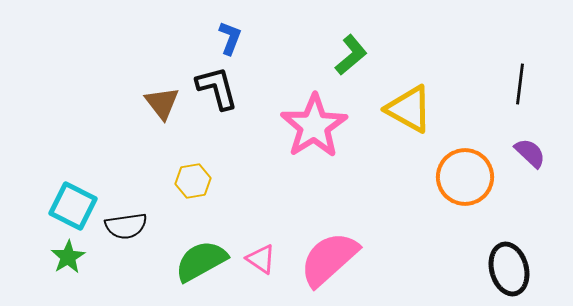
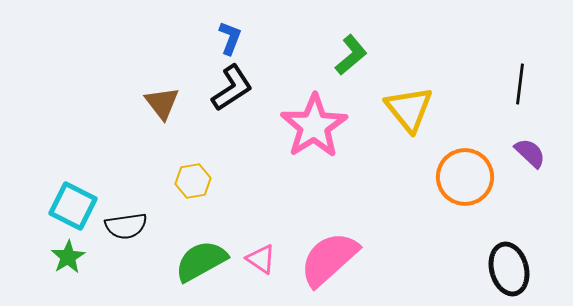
black L-shape: moved 15 px right; rotated 72 degrees clockwise
yellow triangle: rotated 22 degrees clockwise
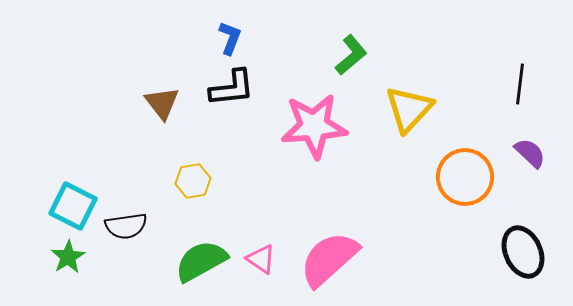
black L-shape: rotated 27 degrees clockwise
yellow triangle: rotated 22 degrees clockwise
pink star: rotated 28 degrees clockwise
black ellipse: moved 14 px right, 17 px up; rotated 9 degrees counterclockwise
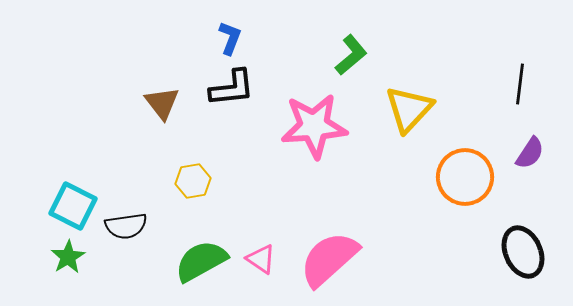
purple semicircle: rotated 80 degrees clockwise
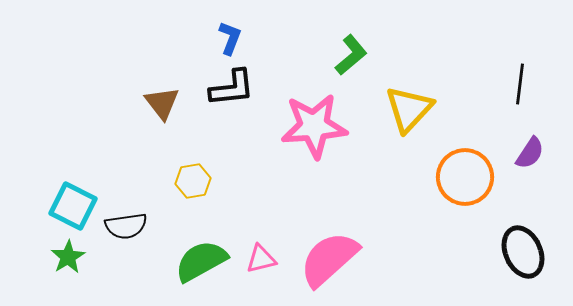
pink triangle: rotated 48 degrees counterclockwise
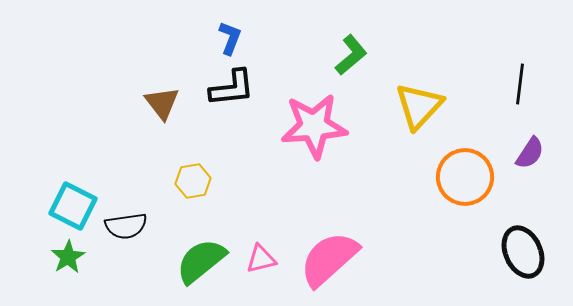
yellow triangle: moved 10 px right, 3 px up
green semicircle: rotated 10 degrees counterclockwise
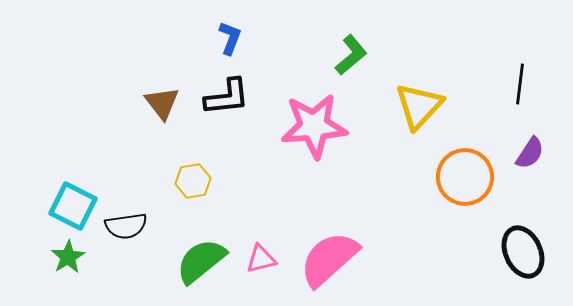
black L-shape: moved 5 px left, 9 px down
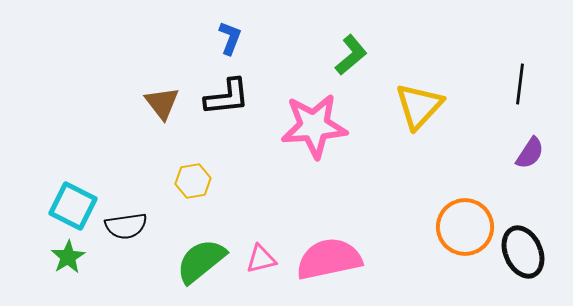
orange circle: moved 50 px down
pink semicircle: rotated 30 degrees clockwise
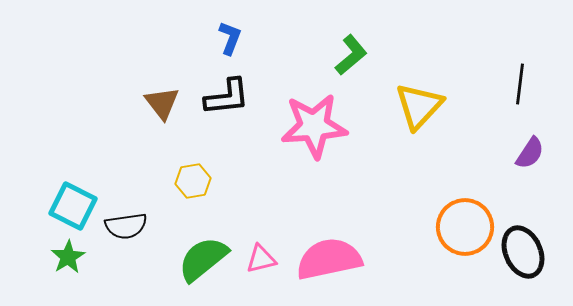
green semicircle: moved 2 px right, 2 px up
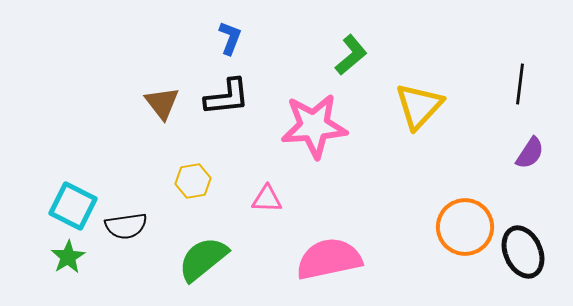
pink triangle: moved 6 px right, 60 px up; rotated 16 degrees clockwise
